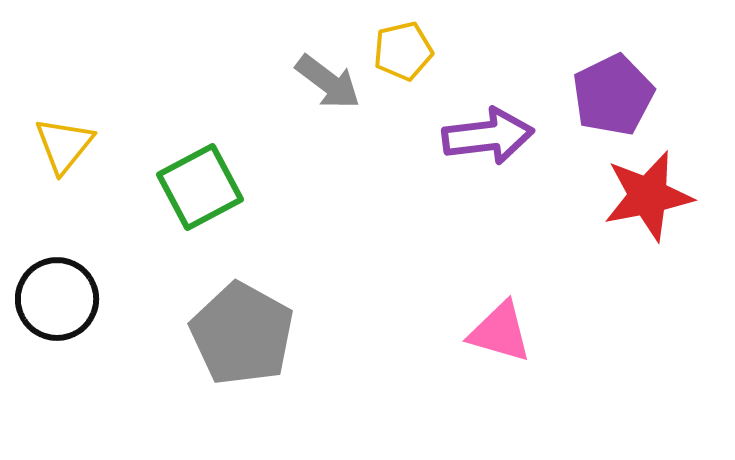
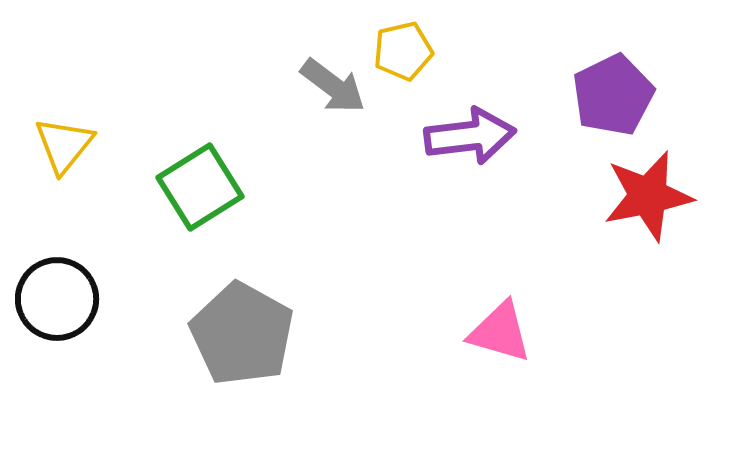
gray arrow: moved 5 px right, 4 px down
purple arrow: moved 18 px left
green square: rotated 4 degrees counterclockwise
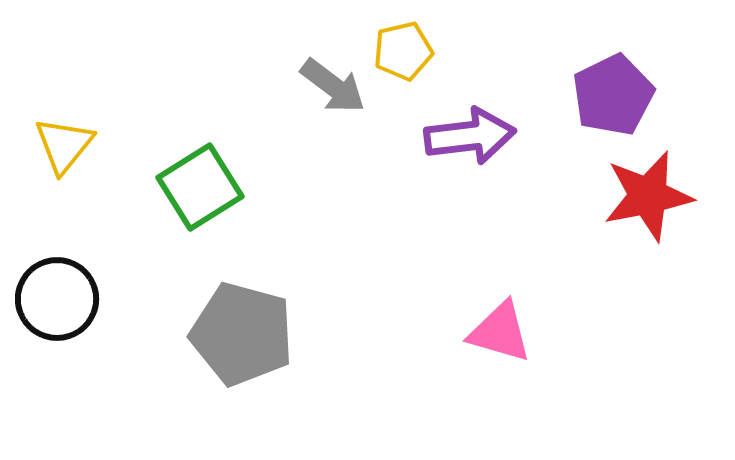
gray pentagon: rotated 14 degrees counterclockwise
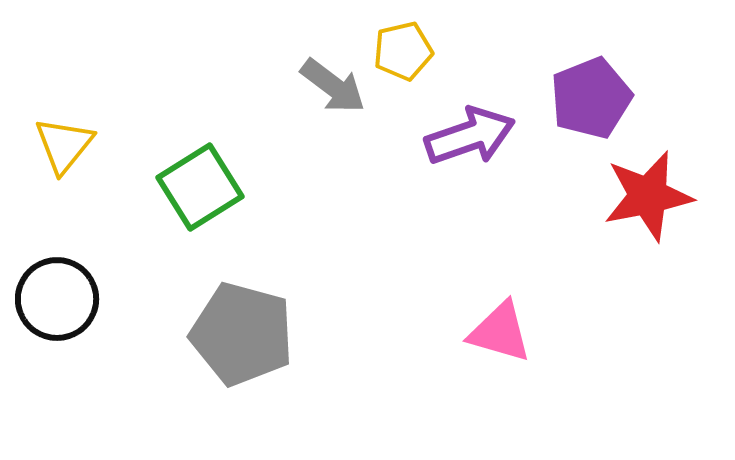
purple pentagon: moved 22 px left, 3 px down; rotated 4 degrees clockwise
purple arrow: rotated 12 degrees counterclockwise
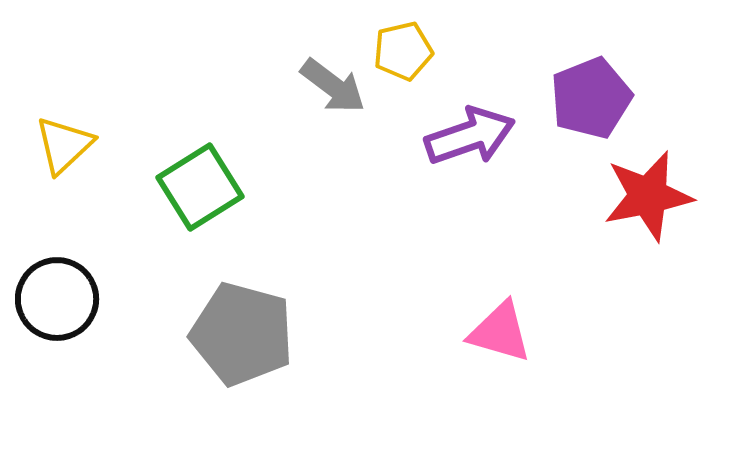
yellow triangle: rotated 8 degrees clockwise
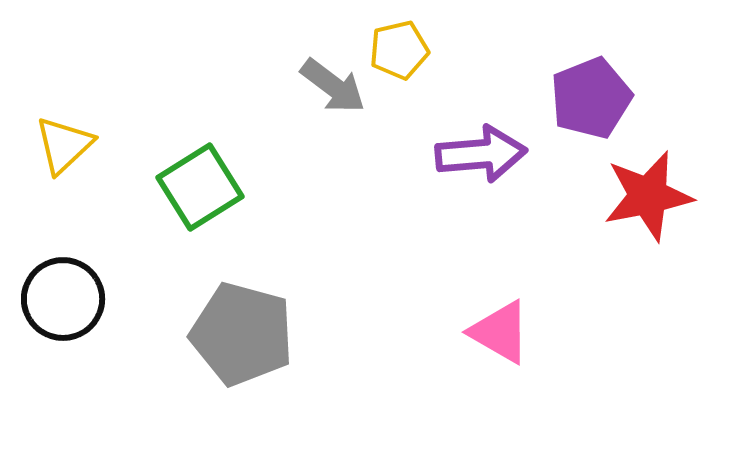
yellow pentagon: moved 4 px left, 1 px up
purple arrow: moved 11 px right, 18 px down; rotated 14 degrees clockwise
black circle: moved 6 px right
pink triangle: rotated 14 degrees clockwise
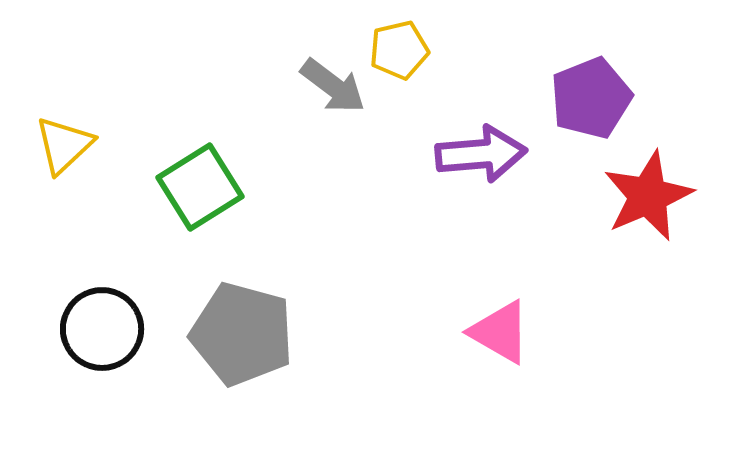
red star: rotated 12 degrees counterclockwise
black circle: moved 39 px right, 30 px down
